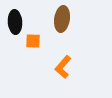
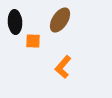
brown ellipse: moved 2 px left, 1 px down; rotated 25 degrees clockwise
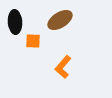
brown ellipse: rotated 25 degrees clockwise
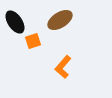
black ellipse: rotated 30 degrees counterclockwise
orange square: rotated 21 degrees counterclockwise
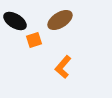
black ellipse: moved 1 px up; rotated 25 degrees counterclockwise
orange square: moved 1 px right, 1 px up
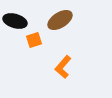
black ellipse: rotated 15 degrees counterclockwise
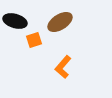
brown ellipse: moved 2 px down
